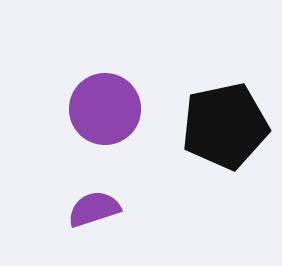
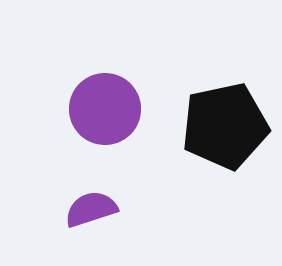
purple semicircle: moved 3 px left
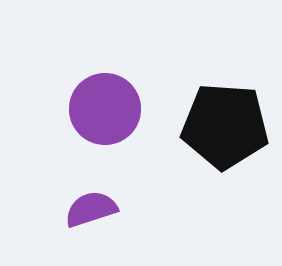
black pentagon: rotated 16 degrees clockwise
